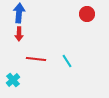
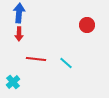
red circle: moved 11 px down
cyan line: moved 1 px left, 2 px down; rotated 16 degrees counterclockwise
cyan cross: moved 2 px down
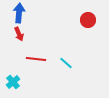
red circle: moved 1 px right, 5 px up
red arrow: rotated 24 degrees counterclockwise
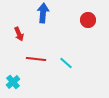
blue arrow: moved 24 px right
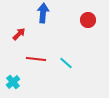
red arrow: rotated 112 degrees counterclockwise
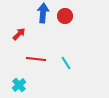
red circle: moved 23 px left, 4 px up
cyan line: rotated 16 degrees clockwise
cyan cross: moved 6 px right, 3 px down
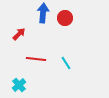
red circle: moved 2 px down
